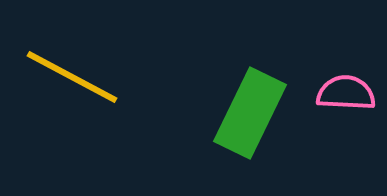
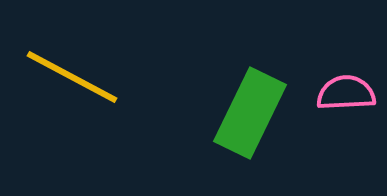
pink semicircle: rotated 6 degrees counterclockwise
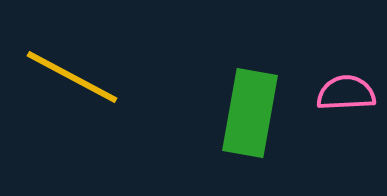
green rectangle: rotated 16 degrees counterclockwise
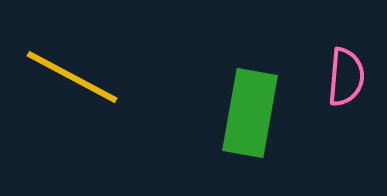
pink semicircle: moved 16 px up; rotated 98 degrees clockwise
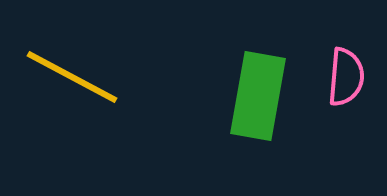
green rectangle: moved 8 px right, 17 px up
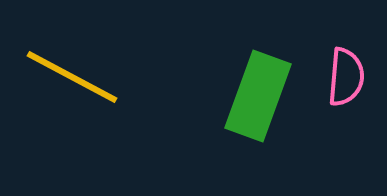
green rectangle: rotated 10 degrees clockwise
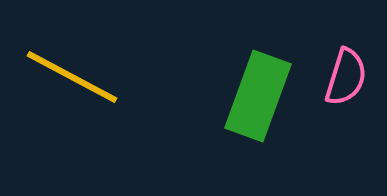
pink semicircle: rotated 12 degrees clockwise
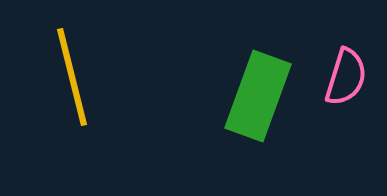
yellow line: rotated 48 degrees clockwise
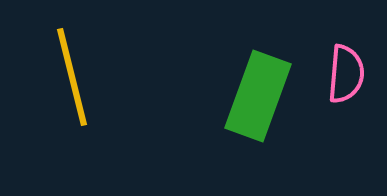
pink semicircle: moved 3 px up; rotated 12 degrees counterclockwise
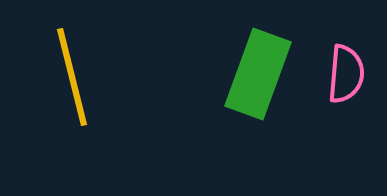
green rectangle: moved 22 px up
